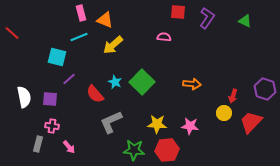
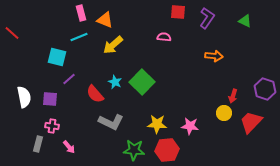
orange arrow: moved 22 px right, 28 px up
gray L-shape: rotated 130 degrees counterclockwise
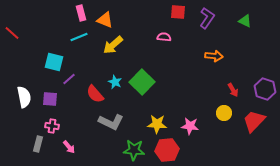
cyan square: moved 3 px left, 5 px down
red arrow: moved 6 px up; rotated 48 degrees counterclockwise
red trapezoid: moved 3 px right, 1 px up
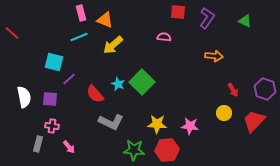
cyan star: moved 3 px right, 2 px down
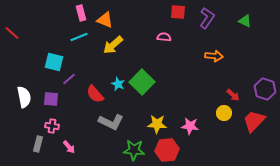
red arrow: moved 5 px down; rotated 16 degrees counterclockwise
purple square: moved 1 px right
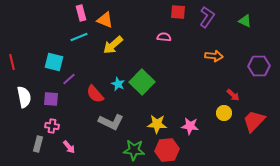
purple L-shape: moved 1 px up
red line: moved 29 px down; rotated 35 degrees clockwise
purple hexagon: moved 6 px left, 23 px up; rotated 20 degrees counterclockwise
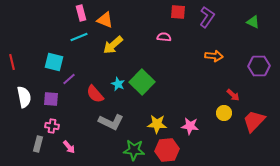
green triangle: moved 8 px right, 1 px down
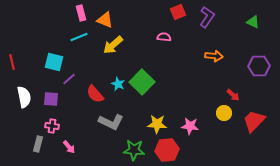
red square: rotated 28 degrees counterclockwise
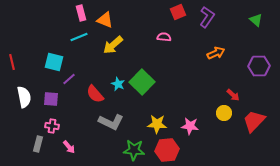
green triangle: moved 3 px right, 2 px up; rotated 16 degrees clockwise
orange arrow: moved 2 px right, 3 px up; rotated 30 degrees counterclockwise
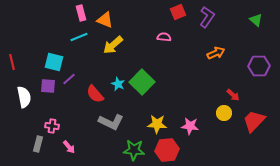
purple square: moved 3 px left, 13 px up
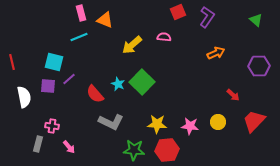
yellow arrow: moved 19 px right
yellow circle: moved 6 px left, 9 px down
